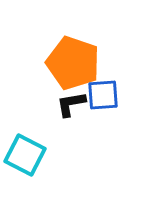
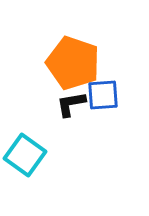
cyan square: rotated 9 degrees clockwise
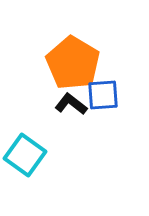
orange pentagon: rotated 12 degrees clockwise
black L-shape: rotated 48 degrees clockwise
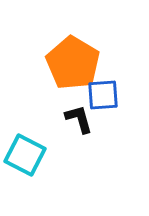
black L-shape: moved 8 px right, 15 px down; rotated 36 degrees clockwise
cyan square: rotated 9 degrees counterclockwise
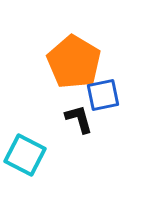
orange pentagon: moved 1 px right, 1 px up
blue square: rotated 8 degrees counterclockwise
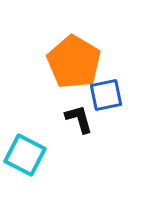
blue square: moved 3 px right
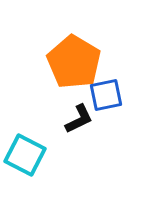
black L-shape: rotated 80 degrees clockwise
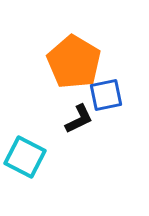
cyan square: moved 2 px down
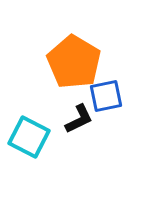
blue square: moved 1 px down
cyan square: moved 4 px right, 20 px up
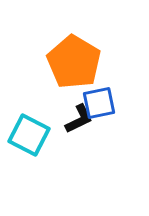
blue square: moved 7 px left, 7 px down
cyan square: moved 2 px up
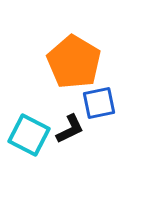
black L-shape: moved 9 px left, 10 px down
